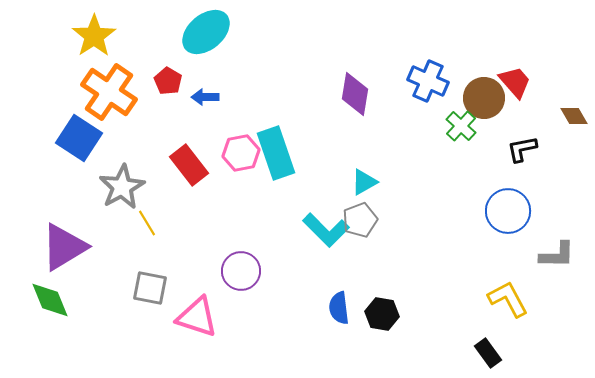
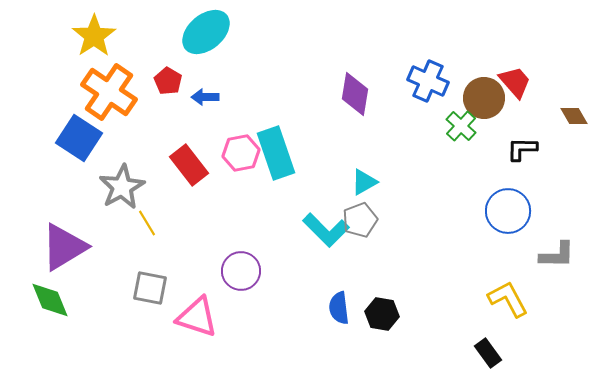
black L-shape: rotated 12 degrees clockwise
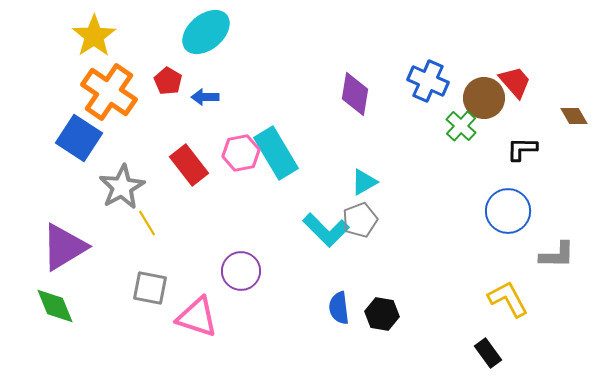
cyan rectangle: rotated 12 degrees counterclockwise
green diamond: moved 5 px right, 6 px down
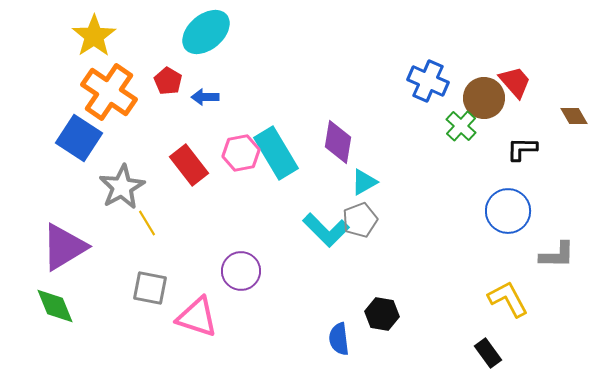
purple diamond: moved 17 px left, 48 px down
blue semicircle: moved 31 px down
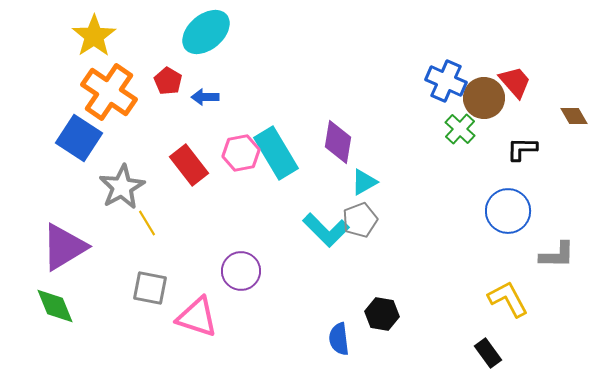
blue cross: moved 18 px right
green cross: moved 1 px left, 3 px down
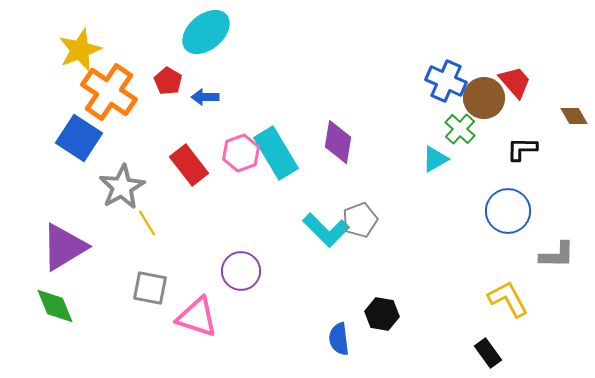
yellow star: moved 14 px left, 14 px down; rotated 12 degrees clockwise
pink hexagon: rotated 9 degrees counterclockwise
cyan triangle: moved 71 px right, 23 px up
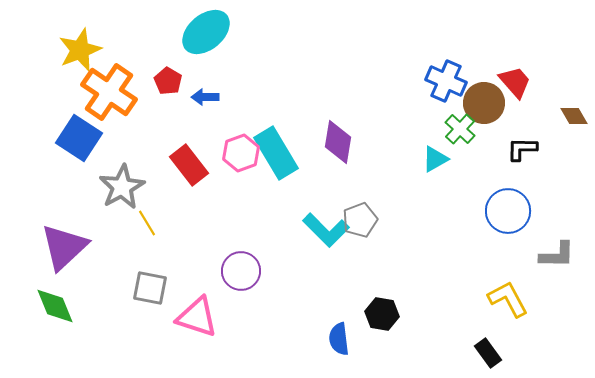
brown circle: moved 5 px down
purple triangle: rotated 12 degrees counterclockwise
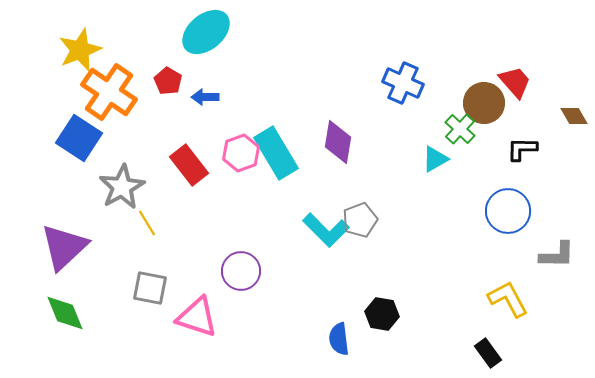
blue cross: moved 43 px left, 2 px down
green diamond: moved 10 px right, 7 px down
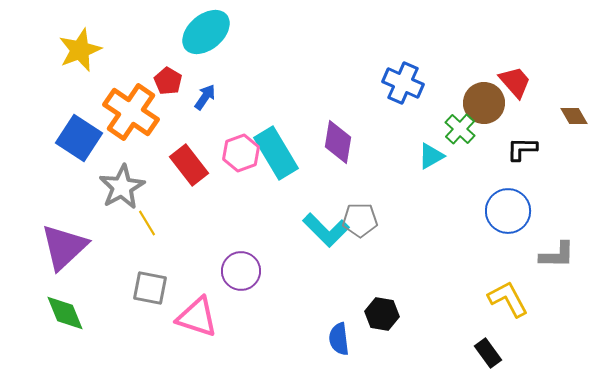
orange cross: moved 22 px right, 20 px down
blue arrow: rotated 124 degrees clockwise
cyan triangle: moved 4 px left, 3 px up
gray pentagon: rotated 20 degrees clockwise
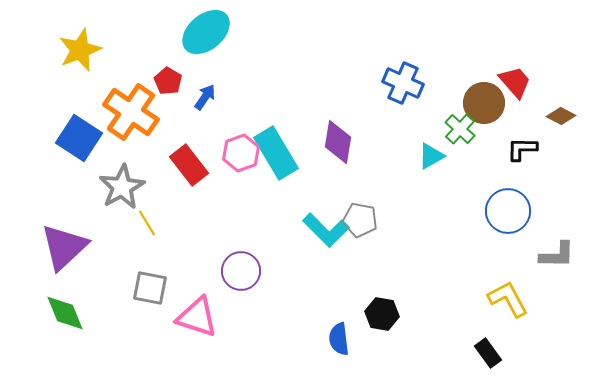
brown diamond: moved 13 px left; rotated 32 degrees counterclockwise
gray pentagon: rotated 12 degrees clockwise
